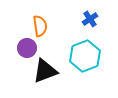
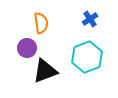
orange semicircle: moved 1 px right, 3 px up
cyan hexagon: moved 2 px right, 1 px down
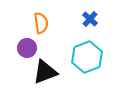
blue cross: rotated 14 degrees counterclockwise
black triangle: moved 1 px down
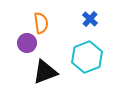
purple circle: moved 5 px up
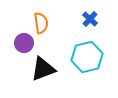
purple circle: moved 3 px left
cyan hexagon: rotated 8 degrees clockwise
black triangle: moved 2 px left, 3 px up
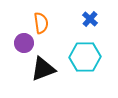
cyan hexagon: moved 2 px left; rotated 12 degrees clockwise
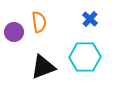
orange semicircle: moved 2 px left, 1 px up
purple circle: moved 10 px left, 11 px up
black triangle: moved 2 px up
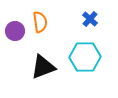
orange semicircle: moved 1 px right
purple circle: moved 1 px right, 1 px up
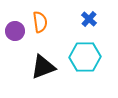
blue cross: moved 1 px left
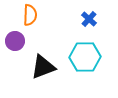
orange semicircle: moved 10 px left, 7 px up; rotated 10 degrees clockwise
purple circle: moved 10 px down
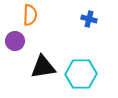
blue cross: rotated 28 degrees counterclockwise
cyan hexagon: moved 4 px left, 17 px down
black triangle: rotated 12 degrees clockwise
